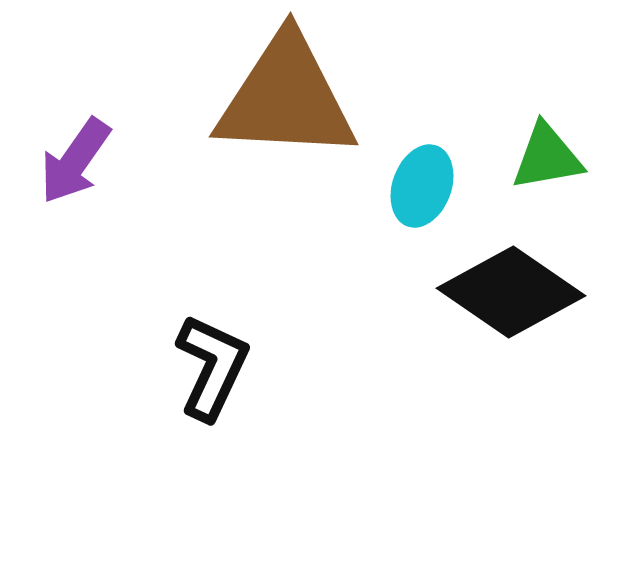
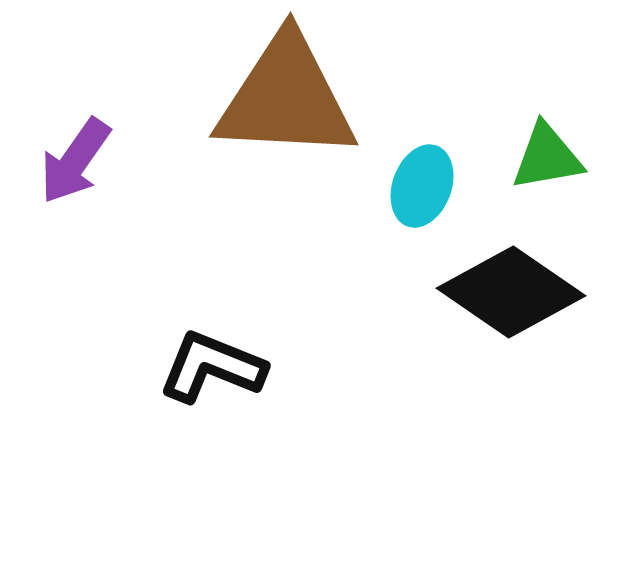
black L-shape: rotated 93 degrees counterclockwise
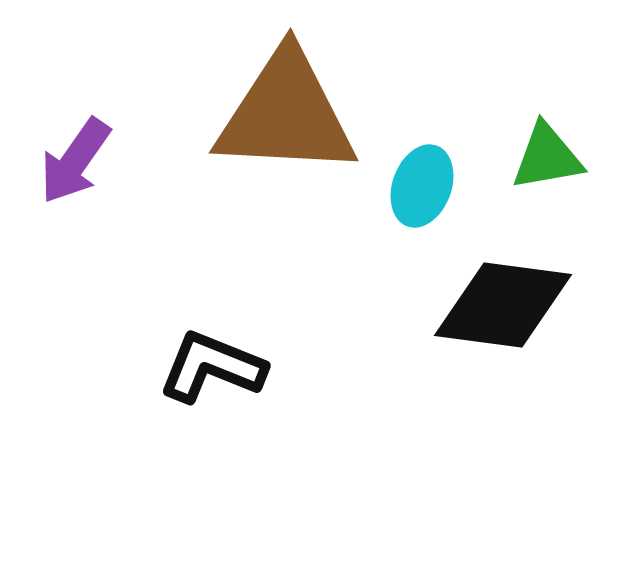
brown triangle: moved 16 px down
black diamond: moved 8 px left, 13 px down; rotated 27 degrees counterclockwise
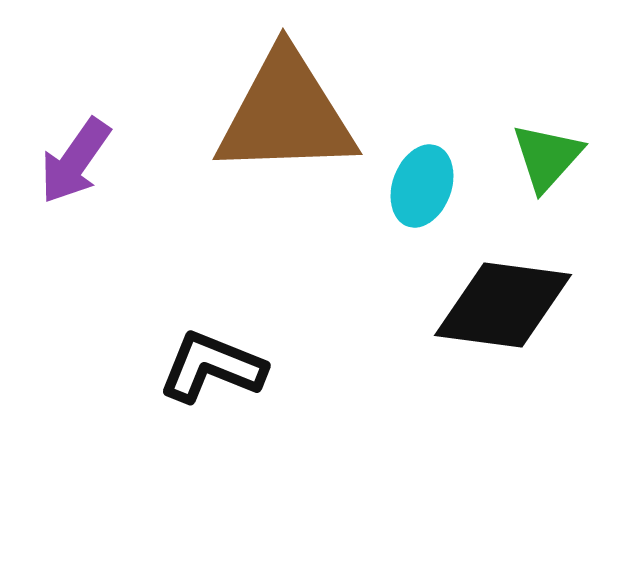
brown triangle: rotated 5 degrees counterclockwise
green triangle: rotated 38 degrees counterclockwise
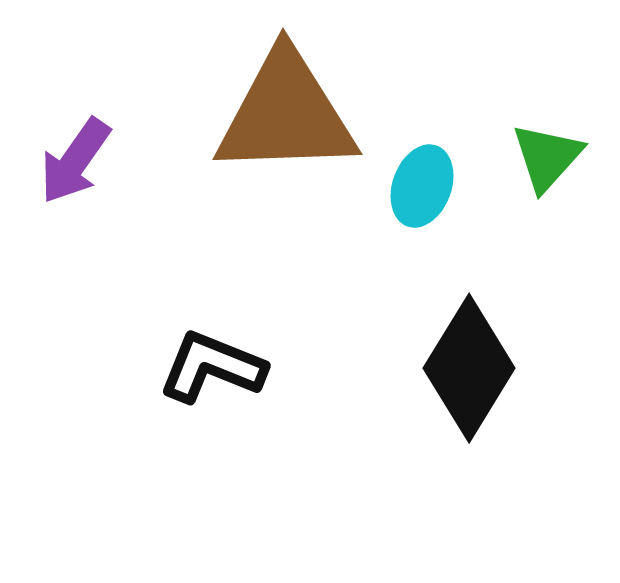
black diamond: moved 34 px left, 63 px down; rotated 66 degrees counterclockwise
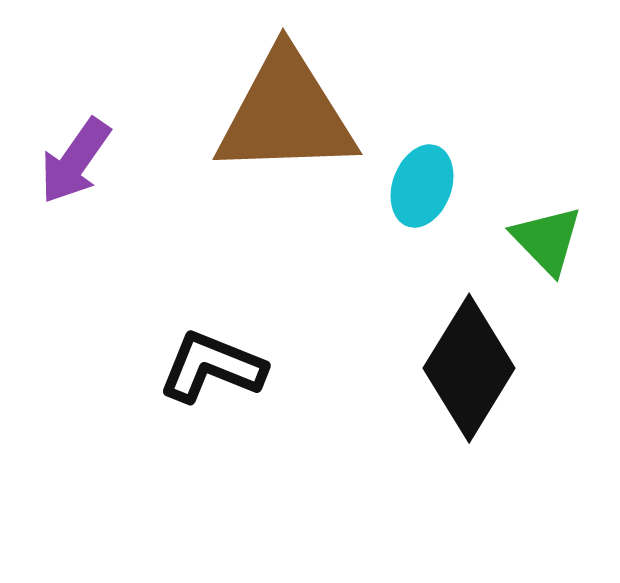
green triangle: moved 83 px down; rotated 26 degrees counterclockwise
